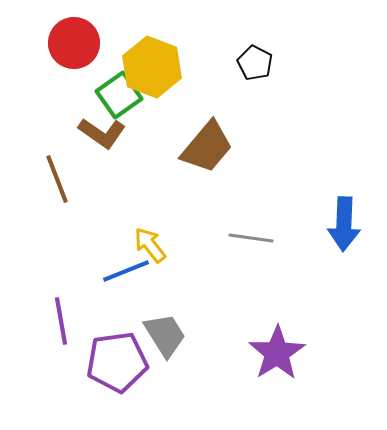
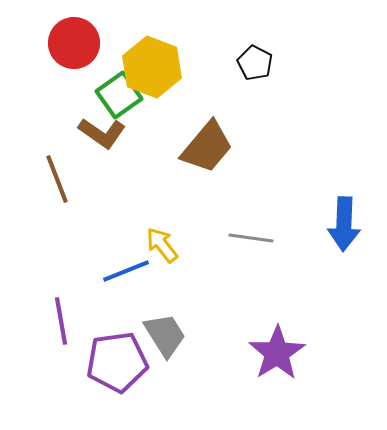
yellow arrow: moved 12 px right
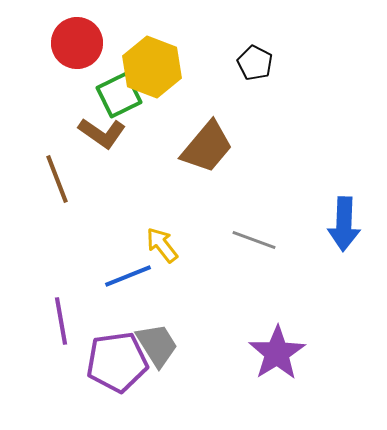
red circle: moved 3 px right
green square: rotated 9 degrees clockwise
gray line: moved 3 px right, 2 px down; rotated 12 degrees clockwise
blue line: moved 2 px right, 5 px down
gray trapezoid: moved 8 px left, 10 px down
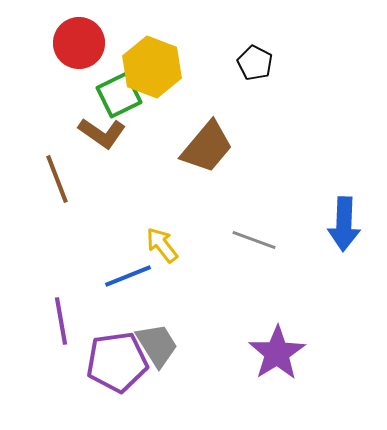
red circle: moved 2 px right
